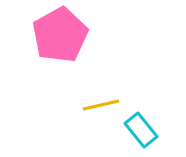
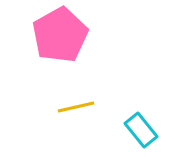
yellow line: moved 25 px left, 2 px down
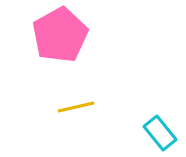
cyan rectangle: moved 19 px right, 3 px down
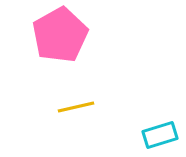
cyan rectangle: moved 2 px down; rotated 68 degrees counterclockwise
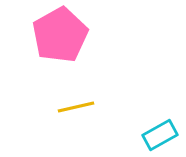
cyan rectangle: rotated 12 degrees counterclockwise
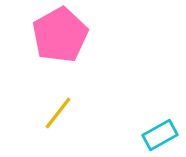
yellow line: moved 18 px left, 6 px down; rotated 39 degrees counterclockwise
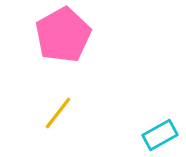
pink pentagon: moved 3 px right
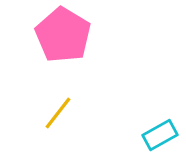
pink pentagon: rotated 12 degrees counterclockwise
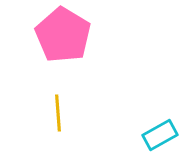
yellow line: rotated 42 degrees counterclockwise
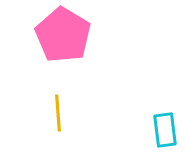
cyan rectangle: moved 5 px right, 5 px up; rotated 68 degrees counterclockwise
